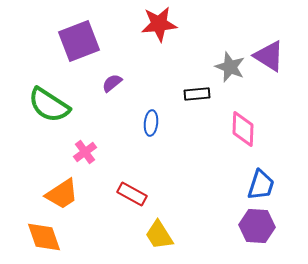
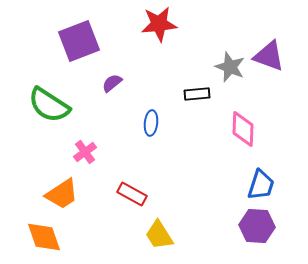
purple triangle: rotated 12 degrees counterclockwise
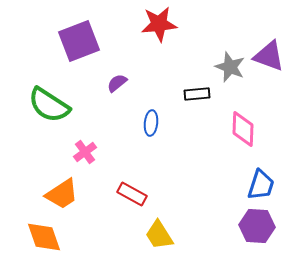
purple semicircle: moved 5 px right
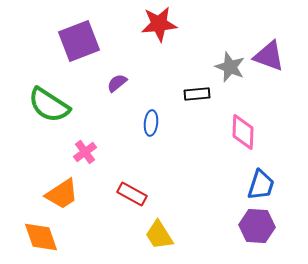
pink diamond: moved 3 px down
orange diamond: moved 3 px left
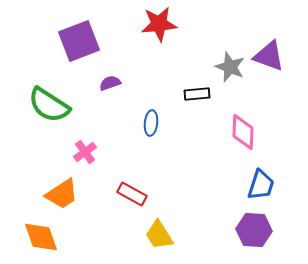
purple semicircle: moved 7 px left; rotated 20 degrees clockwise
purple hexagon: moved 3 px left, 4 px down
